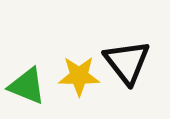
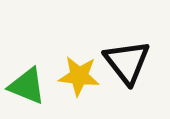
yellow star: rotated 6 degrees clockwise
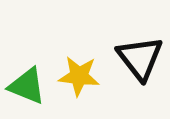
black triangle: moved 13 px right, 4 px up
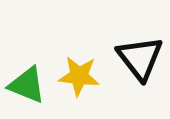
green triangle: moved 1 px up
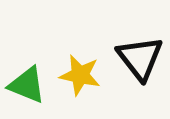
yellow star: moved 1 px right, 1 px up; rotated 6 degrees clockwise
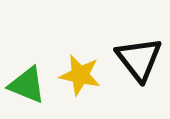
black triangle: moved 1 px left, 1 px down
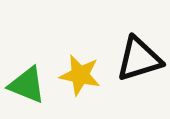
black triangle: rotated 51 degrees clockwise
